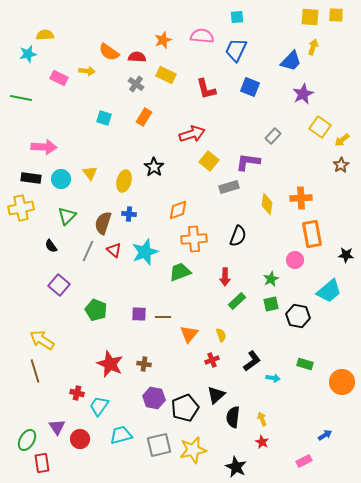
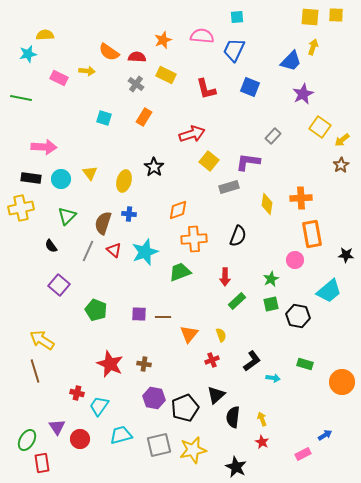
blue trapezoid at (236, 50): moved 2 px left
pink rectangle at (304, 461): moved 1 px left, 7 px up
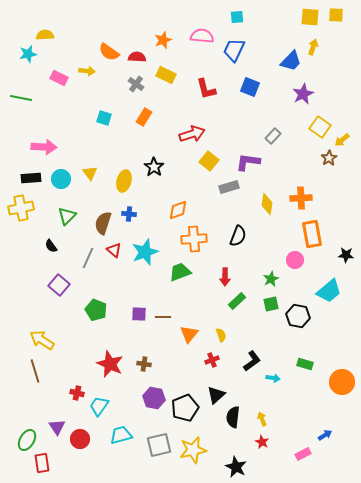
brown star at (341, 165): moved 12 px left, 7 px up
black rectangle at (31, 178): rotated 12 degrees counterclockwise
gray line at (88, 251): moved 7 px down
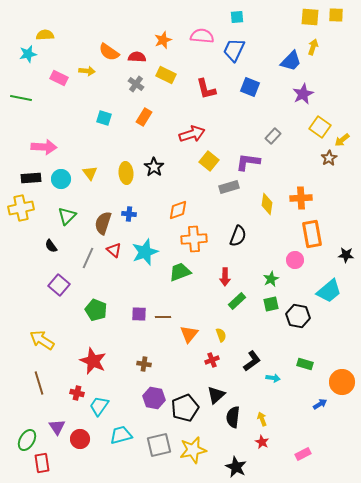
yellow ellipse at (124, 181): moved 2 px right, 8 px up; rotated 20 degrees counterclockwise
red star at (110, 364): moved 17 px left, 3 px up
brown line at (35, 371): moved 4 px right, 12 px down
blue arrow at (325, 435): moved 5 px left, 31 px up
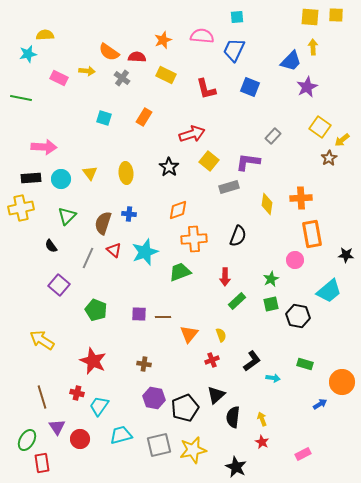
yellow arrow at (313, 47): rotated 21 degrees counterclockwise
gray cross at (136, 84): moved 14 px left, 6 px up
purple star at (303, 94): moved 4 px right, 7 px up
black star at (154, 167): moved 15 px right
brown line at (39, 383): moved 3 px right, 14 px down
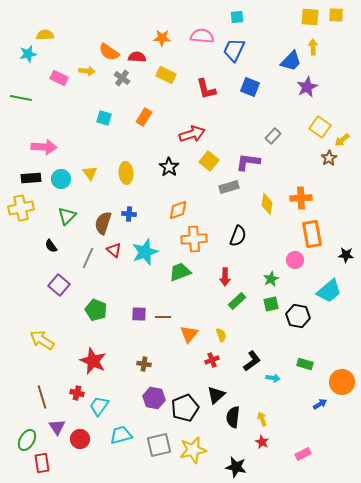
orange star at (163, 40): moved 1 px left, 2 px up; rotated 24 degrees clockwise
black star at (236, 467): rotated 15 degrees counterclockwise
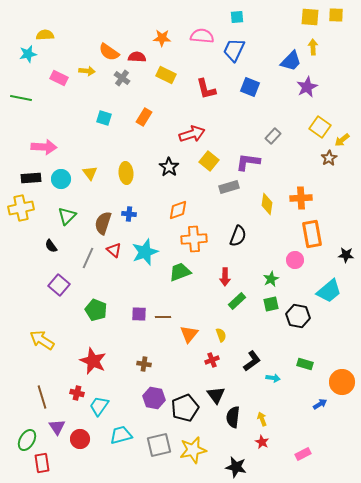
black triangle at (216, 395): rotated 24 degrees counterclockwise
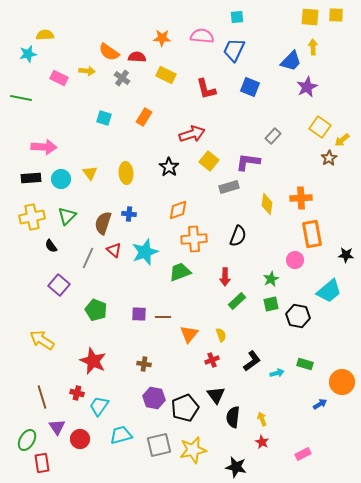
yellow cross at (21, 208): moved 11 px right, 9 px down
cyan arrow at (273, 378): moved 4 px right, 5 px up; rotated 24 degrees counterclockwise
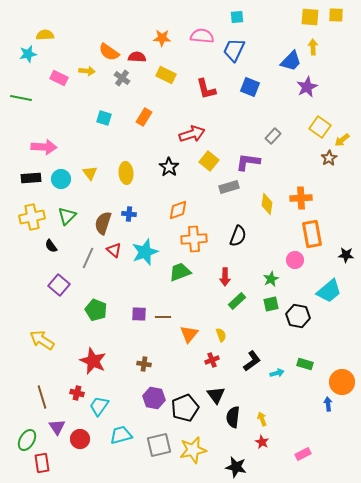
blue arrow at (320, 404): moved 8 px right; rotated 64 degrees counterclockwise
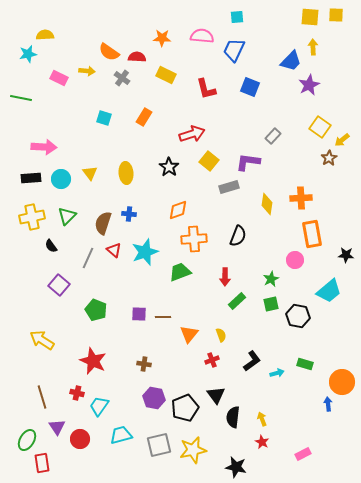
purple star at (307, 87): moved 2 px right, 2 px up
